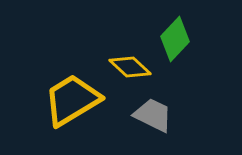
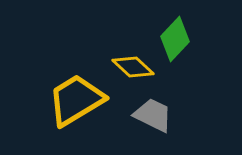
yellow diamond: moved 3 px right
yellow trapezoid: moved 4 px right
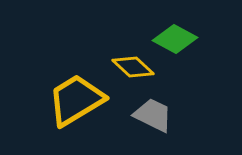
green diamond: rotated 75 degrees clockwise
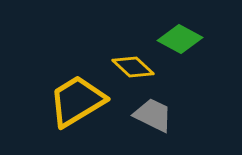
green diamond: moved 5 px right
yellow trapezoid: moved 1 px right, 1 px down
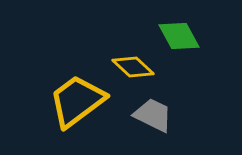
green diamond: moved 1 px left, 3 px up; rotated 33 degrees clockwise
yellow trapezoid: rotated 6 degrees counterclockwise
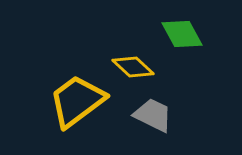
green diamond: moved 3 px right, 2 px up
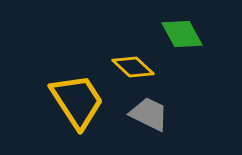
yellow trapezoid: rotated 94 degrees clockwise
gray trapezoid: moved 4 px left, 1 px up
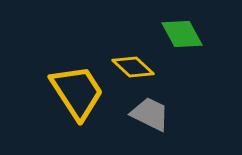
yellow trapezoid: moved 9 px up
gray trapezoid: moved 1 px right
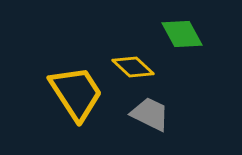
yellow trapezoid: moved 1 px left, 1 px down
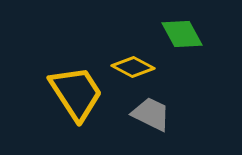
yellow diamond: rotated 15 degrees counterclockwise
gray trapezoid: moved 1 px right
